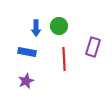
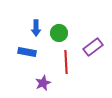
green circle: moved 7 px down
purple rectangle: rotated 36 degrees clockwise
red line: moved 2 px right, 3 px down
purple star: moved 17 px right, 2 px down
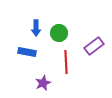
purple rectangle: moved 1 px right, 1 px up
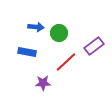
blue arrow: moved 1 px up; rotated 84 degrees counterclockwise
red line: rotated 50 degrees clockwise
purple star: rotated 21 degrees clockwise
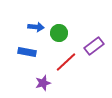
purple star: rotated 14 degrees counterclockwise
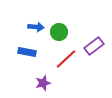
green circle: moved 1 px up
red line: moved 3 px up
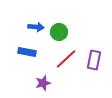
purple rectangle: moved 14 px down; rotated 42 degrees counterclockwise
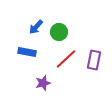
blue arrow: rotated 126 degrees clockwise
